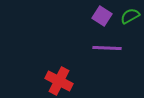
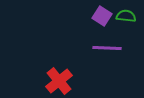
green semicircle: moved 4 px left; rotated 36 degrees clockwise
red cross: rotated 24 degrees clockwise
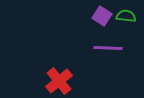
purple line: moved 1 px right
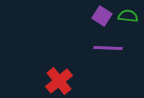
green semicircle: moved 2 px right
